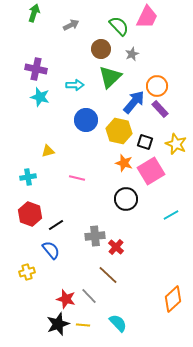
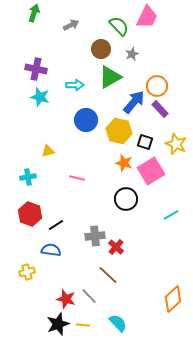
green triangle: rotated 15 degrees clockwise
blue semicircle: rotated 42 degrees counterclockwise
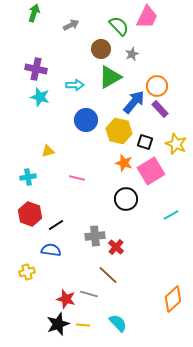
gray line: moved 2 px up; rotated 30 degrees counterclockwise
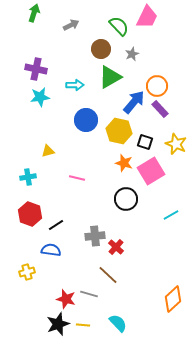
cyan star: rotated 24 degrees counterclockwise
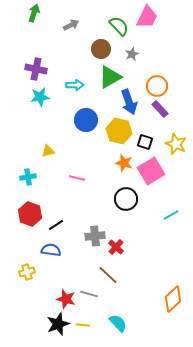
blue arrow: moved 5 px left; rotated 120 degrees clockwise
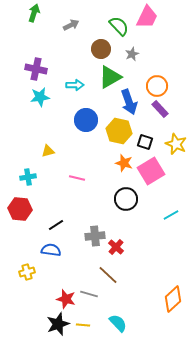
red hexagon: moved 10 px left, 5 px up; rotated 15 degrees counterclockwise
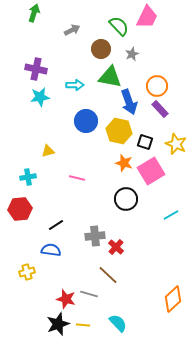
gray arrow: moved 1 px right, 5 px down
green triangle: rotated 40 degrees clockwise
blue circle: moved 1 px down
red hexagon: rotated 10 degrees counterclockwise
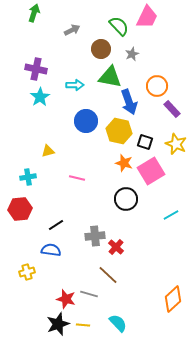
cyan star: rotated 24 degrees counterclockwise
purple rectangle: moved 12 px right
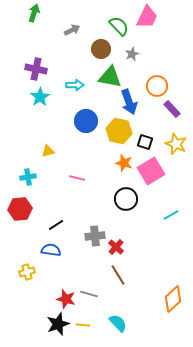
brown line: moved 10 px right; rotated 15 degrees clockwise
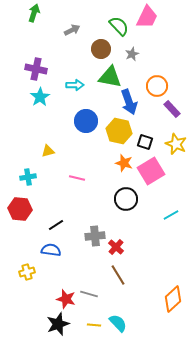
red hexagon: rotated 10 degrees clockwise
yellow line: moved 11 px right
